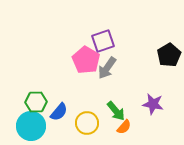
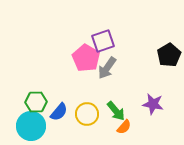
pink pentagon: moved 2 px up
yellow circle: moved 9 px up
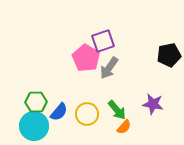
black pentagon: rotated 20 degrees clockwise
gray arrow: moved 2 px right
green arrow: moved 1 px right, 1 px up
cyan circle: moved 3 px right
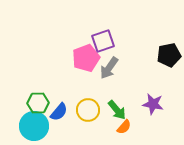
pink pentagon: rotated 20 degrees clockwise
green hexagon: moved 2 px right, 1 px down
yellow circle: moved 1 px right, 4 px up
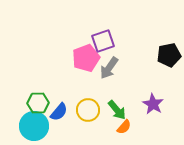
purple star: rotated 20 degrees clockwise
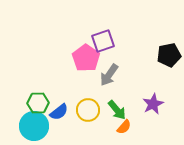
pink pentagon: rotated 16 degrees counterclockwise
gray arrow: moved 7 px down
purple star: rotated 15 degrees clockwise
blue semicircle: rotated 12 degrees clockwise
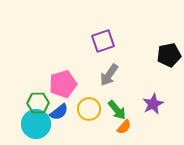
pink pentagon: moved 23 px left, 26 px down; rotated 20 degrees clockwise
yellow circle: moved 1 px right, 1 px up
cyan circle: moved 2 px right, 2 px up
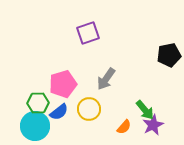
purple square: moved 15 px left, 8 px up
gray arrow: moved 3 px left, 4 px down
purple star: moved 21 px down
green arrow: moved 28 px right
cyan circle: moved 1 px left, 2 px down
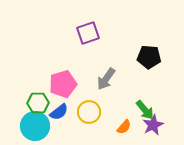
black pentagon: moved 20 px left, 2 px down; rotated 15 degrees clockwise
yellow circle: moved 3 px down
